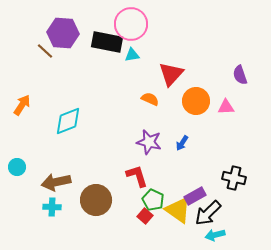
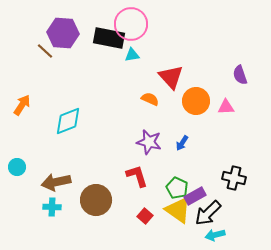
black rectangle: moved 2 px right, 4 px up
red triangle: moved 3 px down; rotated 24 degrees counterclockwise
green pentagon: moved 24 px right, 12 px up
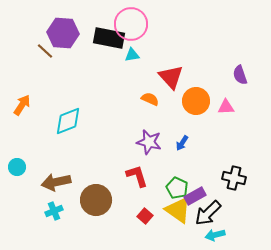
cyan cross: moved 2 px right, 4 px down; rotated 24 degrees counterclockwise
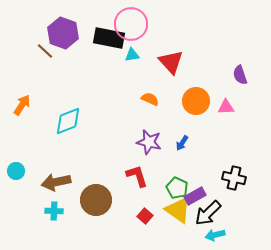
purple hexagon: rotated 16 degrees clockwise
red triangle: moved 15 px up
cyan circle: moved 1 px left, 4 px down
cyan cross: rotated 24 degrees clockwise
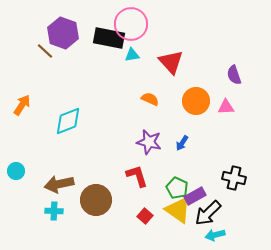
purple semicircle: moved 6 px left
brown arrow: moved 3 px right, 2 px down
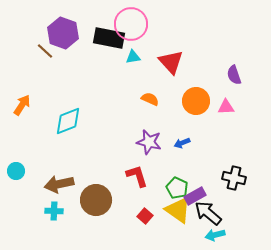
cyan triangle: moved 1 px right, 2 px down
blue arrow: rotated 35 degrees clockwise
black arrow: rotated 84 degrees clockwise
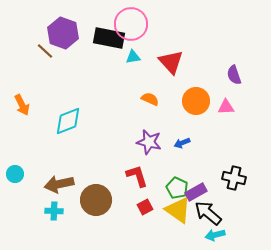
orange arrow: rotated 120 degrees clockwise
cyan circle: moved 1 px left, 3 px down
purple rectangle: moved 1 px right, 4 px up
red square: moved 9 px up; rotated 21 degrees clockwise
